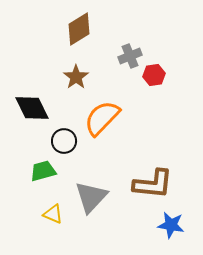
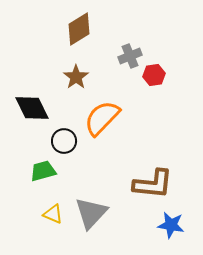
gray triangle: moved 16 px down
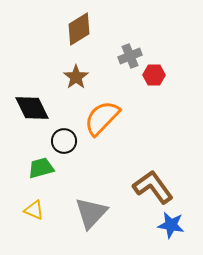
red hexagon: rotated 10 degrees clockwise
green trapezoid: moved 2 px left, 3 px up
brown L-shape: moved 3 px down; rotated 132 degrees counterclockwise
yellow triangle: moved 19 px left, 4 px up
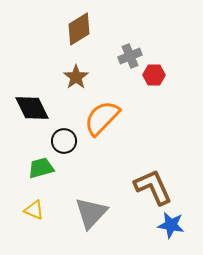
brown L-shape: rotated 12 degrees clockwise
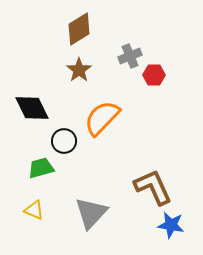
brown star: moved 3 px right, 7 px up
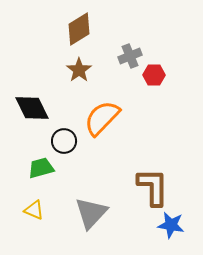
brown L-shape: rotated 24 degrees clockwise
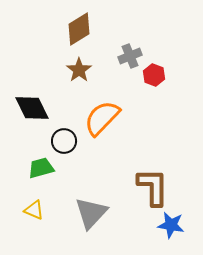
red hexagon: rotated 20 degrees clockwise
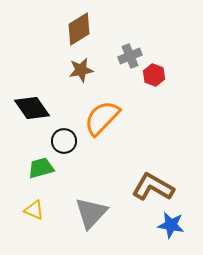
brown star: moved 2 px right; rotated 25 degrees clockwise
black diamond: rotated 9 degrees counterclockwise
brown L-shape: rotated 60 degrees counterclockwise
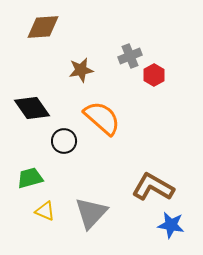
brown diamond: moved 36 px left, 2 px up; rotated 28 degrees clockwise
red hexagon: rotated 10 degrees clockwise
orange semicircle: rotated 87 degrees clockwise
green trapezoid: moved 11 px left, 10 px down
yellow triangle: moved 11 px right, 1 px down
